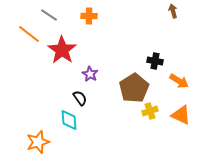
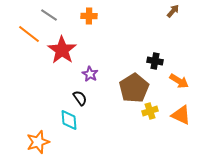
brown arrow: rotated 56 degrees clockwise
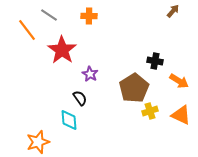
orange line: moved 2 px left, 4 px up; rotated 15 degrees clockwise
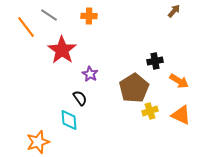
brown arrow: moved 1 px right
orange line: moved 1 px left, 3 px up
black cross: rotated 21 degrees counterclockwise
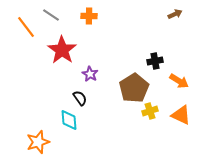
brown arrow: moved 1 px right, 3 px down; rotated 24 degrees clockwise
gray line: moved 2 px right
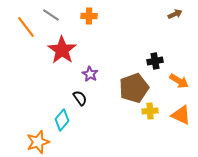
brown pentagon: rotated 12 degrees clockwise
yellow cross: rotated 14 degrees clockwise
cyan diamond: moved 7 px left; rotated 45 degrees clockwise
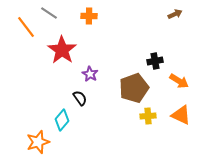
gray line: moved 2 px left, 2 px up
yellow cross: moved 2 px left, 5 px down
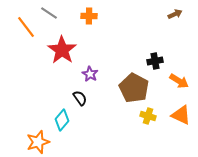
brown pentagon: rotated 24 degrees counterclockwise
yellow cross: rotated 21 degrees clockwise
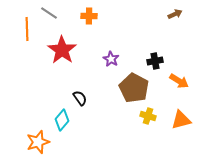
orange line: moved 1 px right, 2 px down; rotated 35 degrees clockwise
purple star: moved 21 px right, 15 px up
orange triangle: moved 5 px down; rotated 40 degrees counterclockwise
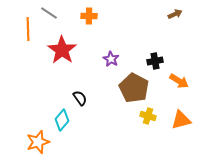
orange line: moved 1 px right
